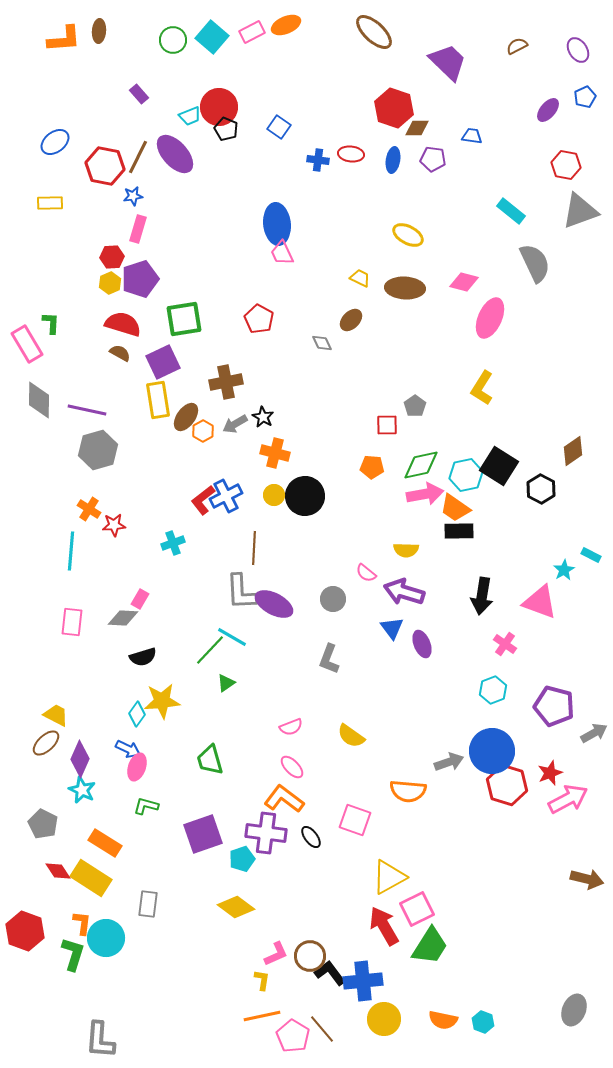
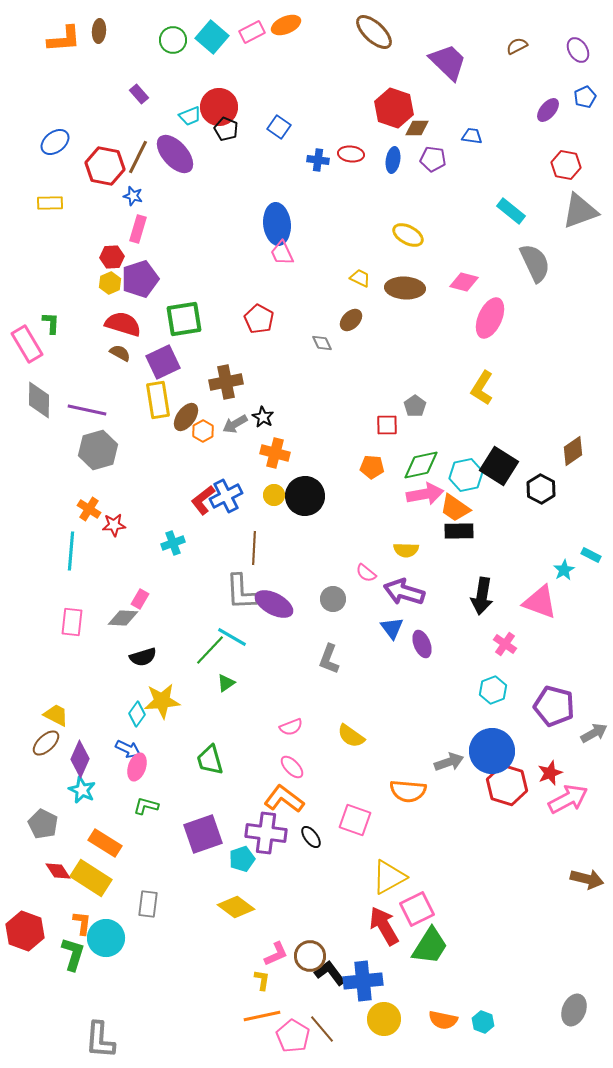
blue star at (133, 196): rotated 24 degrees clockwise
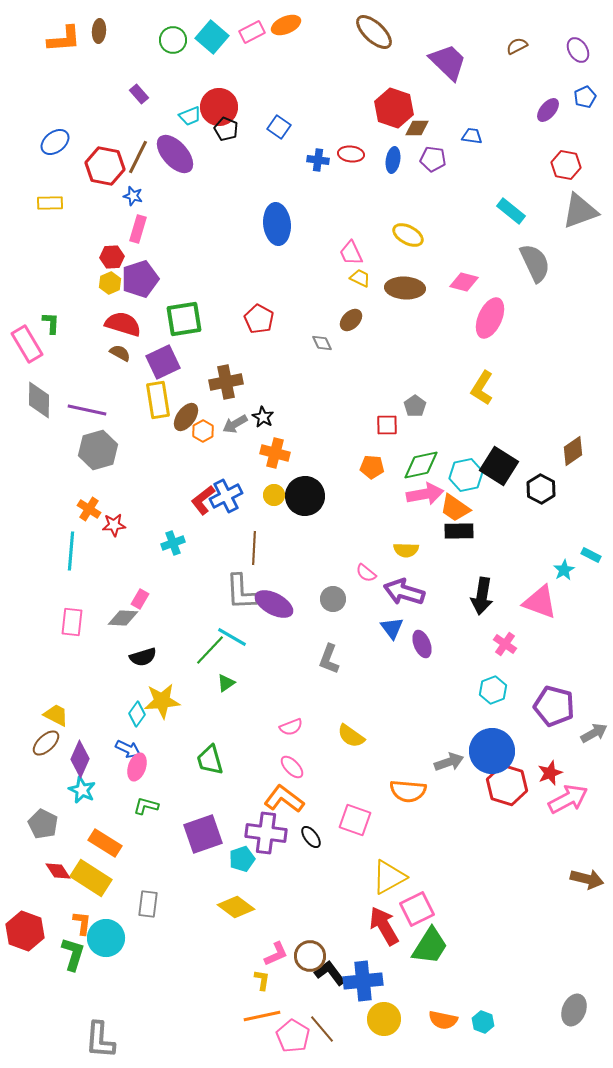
pink trapezoid at (282, 253): moved 69 px right
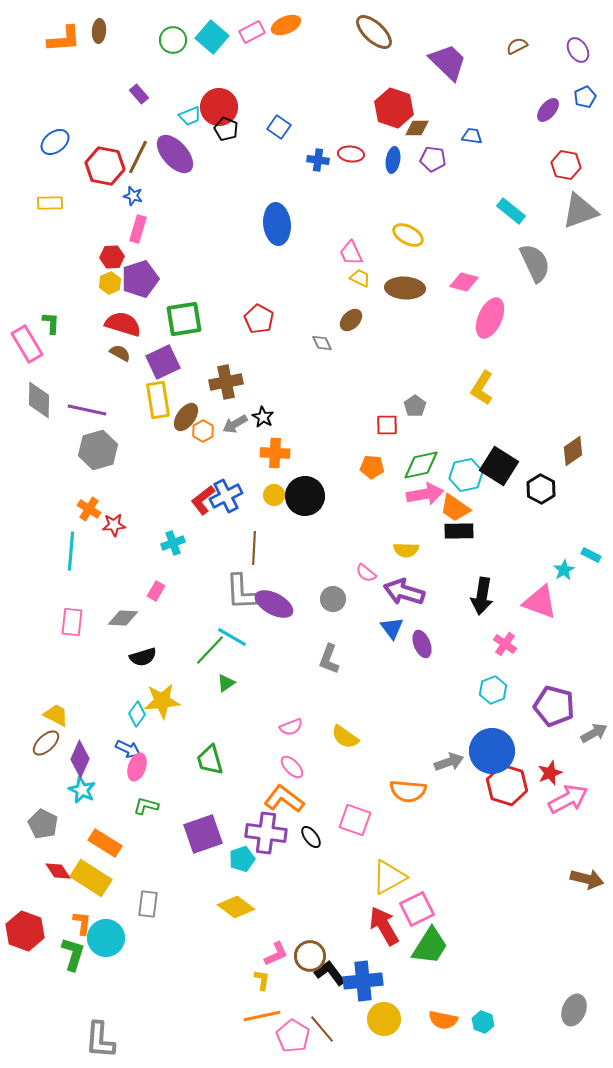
orange cross at (275, 453): rotated 12 degrees counterclockwise
pink rectangle at (140, 599): moved 16 px right, 8 px up
yellow semicircle at (351, 736): moved 6 px left, 1 px down
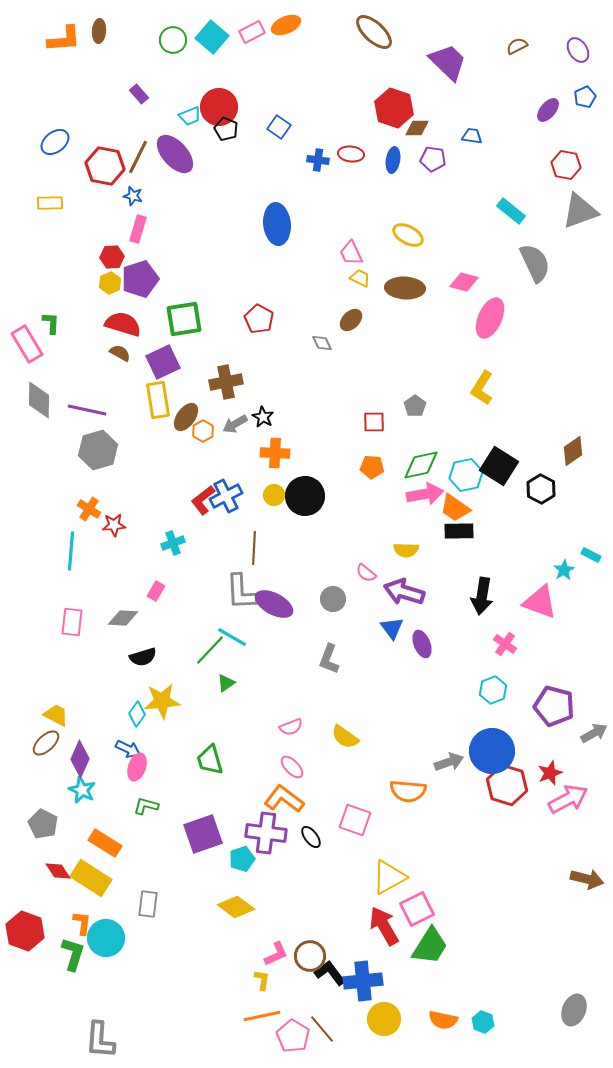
red square at (387, 425): moved 13 px left, 3 px up
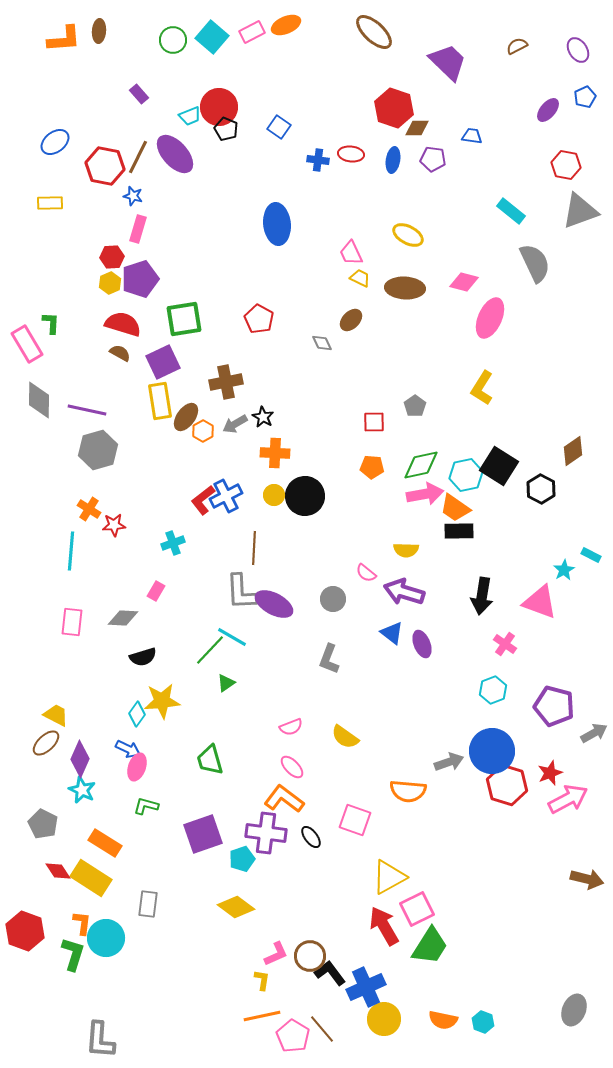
yellow rectangle at (158, 400): moved 2 px right, 1 px down
blue triangle at (392, 628): moved 5 px down; rotated 15 degrees counterclockwise
blue cross at (363, 981): moved 3 px right, 6 px down; rotated 18 degrees counterclockwise
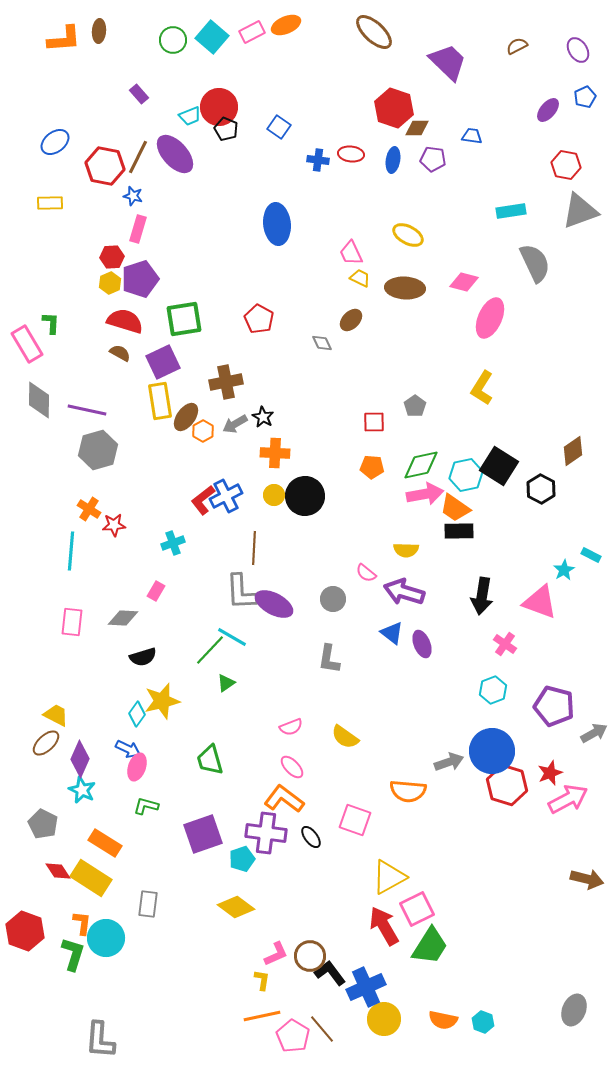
cyan rectangle at (511, 211): rotated 48 degrees counterclockwise
red semicircle at (123, 324): moved 2 px right, 3 px up
gray L-shape at (329, 659): rotated 12 degrees counterclockwise
yellow star at (162, 701): rotated 9 degrees counterclockwise
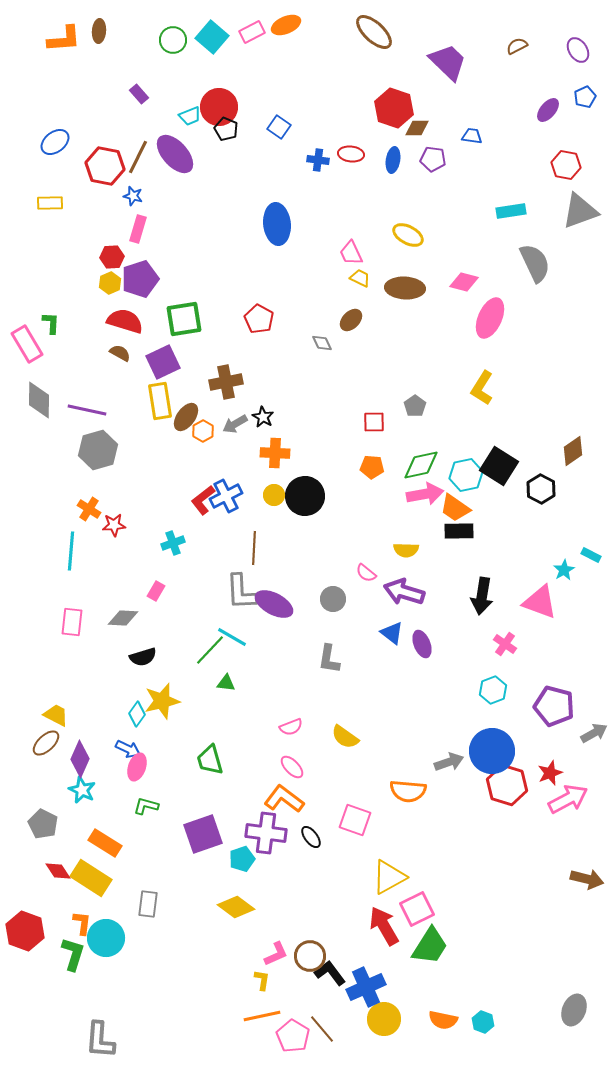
green triangle at (226, 683): rotated 42 degrees clockwise
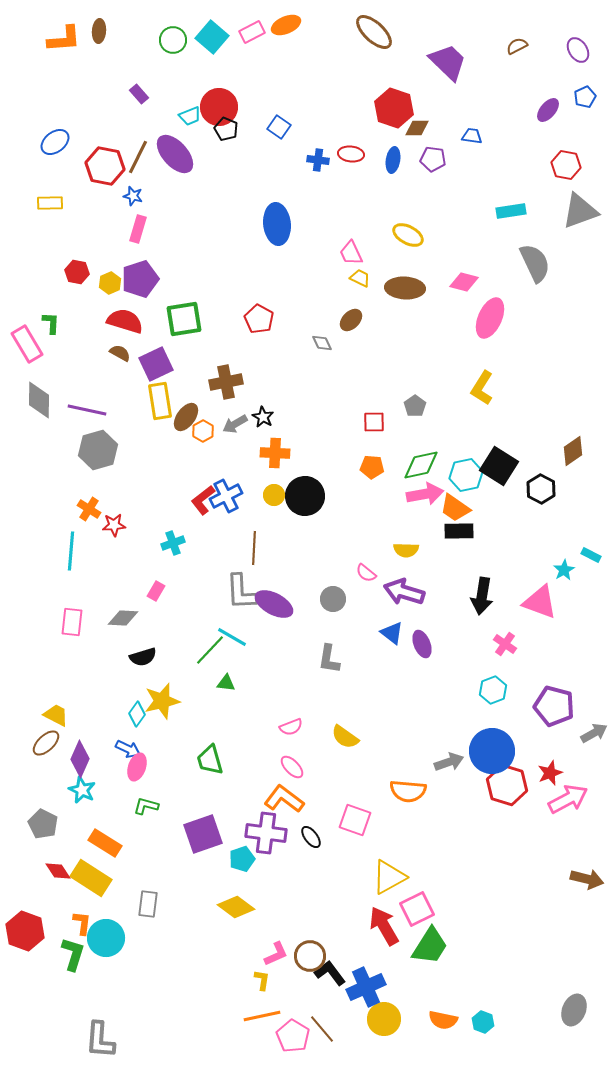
red hexagon at (112, 257): moved 35 px left, 15 px down; rotated 15 degrees clockwise
purple square at (163, 362): moved 7 px left, 2 px down
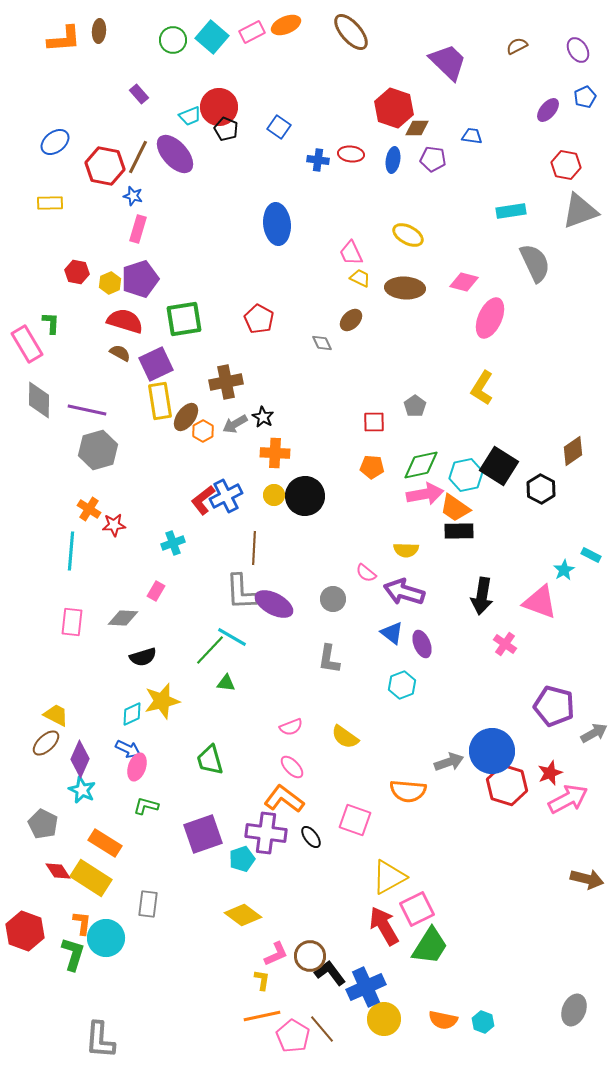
brown ellipse at (374, 32): moved 23 px left; rotated 6 degrees clockwise
cyan hexagon at (493, 690): moved 91 px left, 5 px up
cyan diamond at (137, 714): moved 5 px left; rotated 30 degrees clockwise
yellow diamond at (236, 907): moved 7 px right, 8 px down
